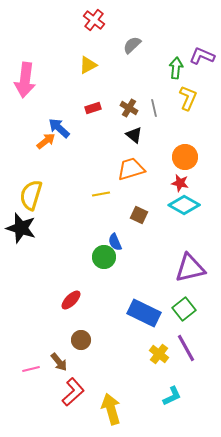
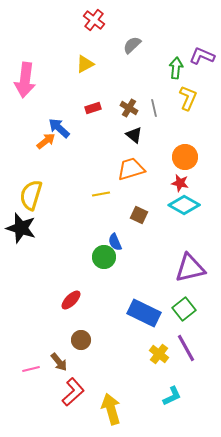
yellow triangle: moved 3 px left, 1 px up
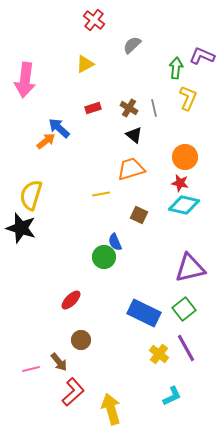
cyan diamond: rotated 16 degrees counterclockwise
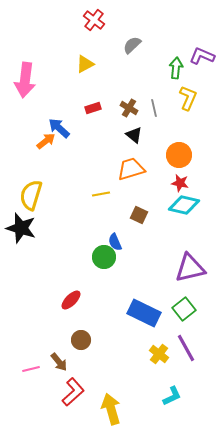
orange circle: moved 6 px left, 2 px up
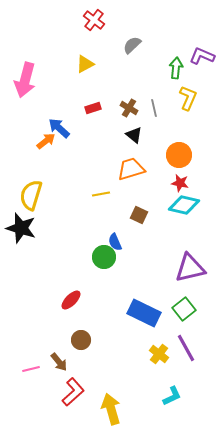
pink arrow: rotated 8 degrees clockwise
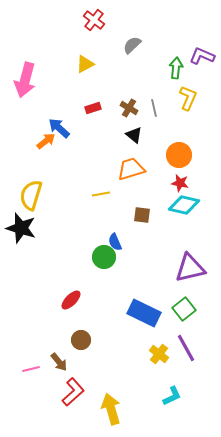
brown square: moved 3 px right; rotated 18 degrees counterclockwise
